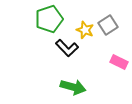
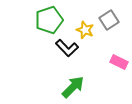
green pentagon: moved 1 px down
gray square: moved 1 px right, 5 px up
green arrow: rotated 60 degrees counterclockwise
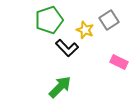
green arrow: moved 13 px left
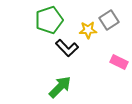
yellow star: moved 3 px right; rotated 24 degrees counterclockwise
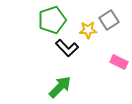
green pentagon: moved 3 px right
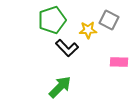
gray square: rotated 30 degrees counterclockwise
pink rectangle: rotated 24 degrees counterclockwise
